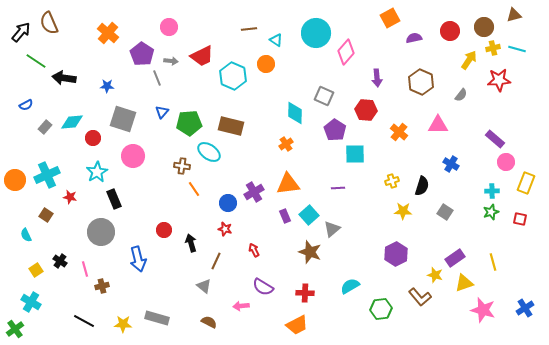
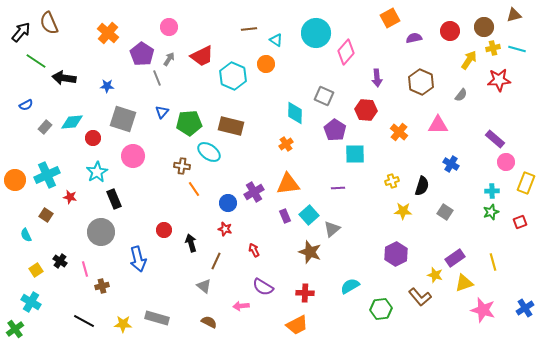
gray arrow at (171, 61): moved 2 px left, 2 px up; rotated 64 degrees counterclockwise
red square at (520, 219): moved 3 px down; rotated 32 degrees counterclockwise
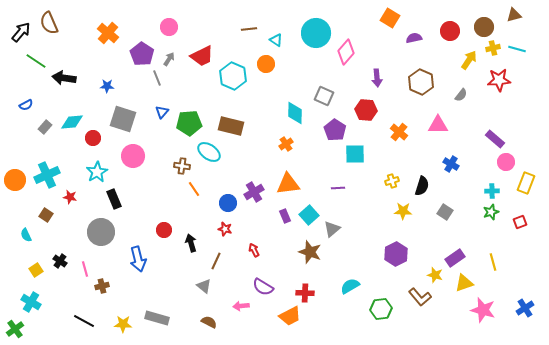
orange square at (390, 18): rotated 30 degrees counterclockwise
orange trapezoid at (297, 325): moved 7 px left, 9 px up
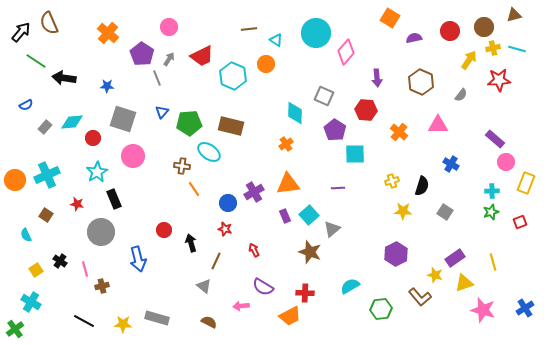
red star at (70, 197): moved 7 px right, 7 px down
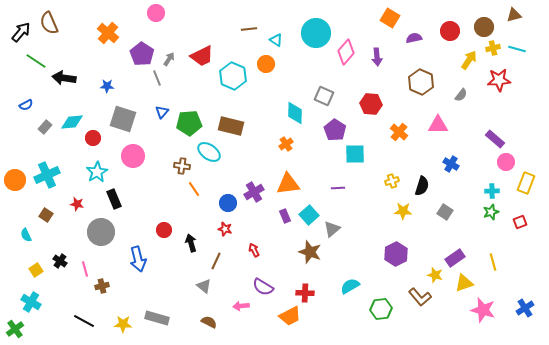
pink circle at (169, 27): moved 13 px left, 14 px up
purple arrow at (377, 78): moved 21 px up
red hexagon at (366, 110): moved 5 px right, 6 px up
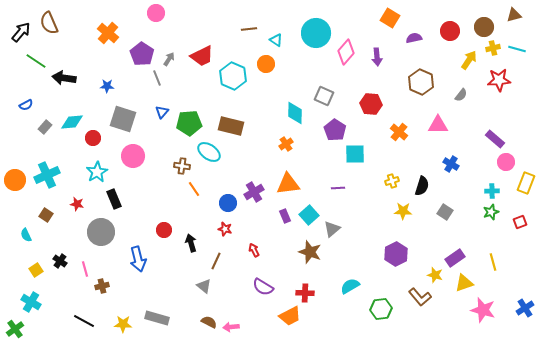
pink arrow at (241, 306): moved 10 px left, 21 px down
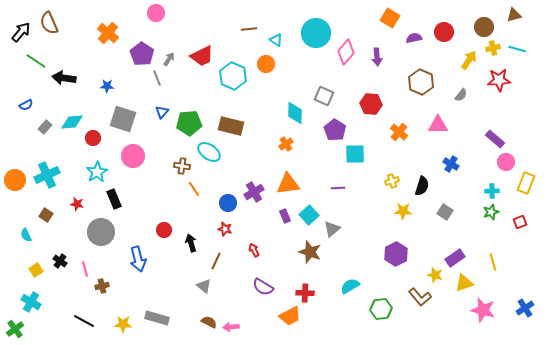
red circle at (450, 31): moved 6 px left, 1 px down
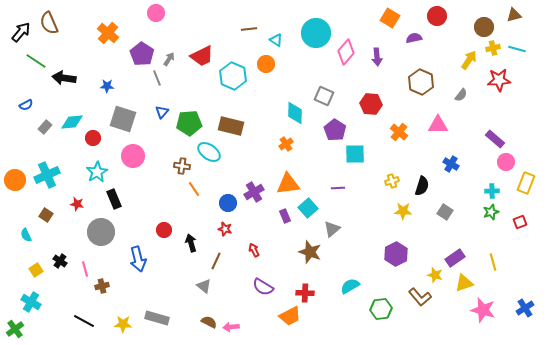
red circle at (444, 32): moved 7 px left, 16 px up
cyan square at (309, 215): moved 1 px left, 7 px up
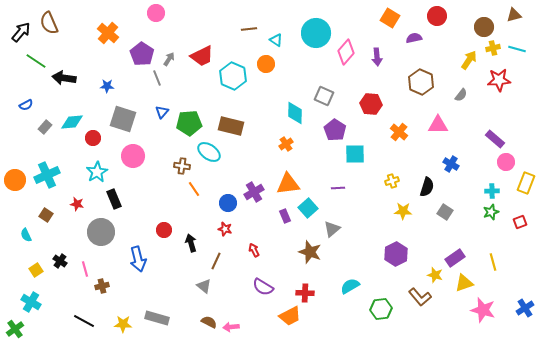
black semicircle at (422, 186): moved 5 px right, 1 px down
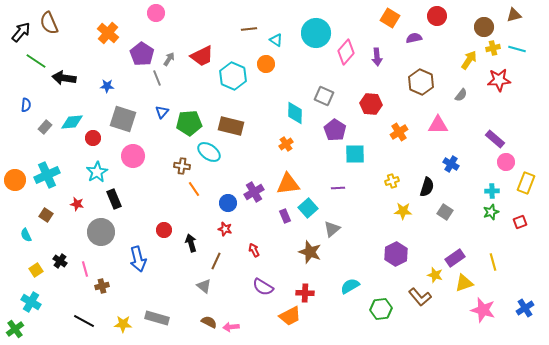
blue semicircle at (26, 105): rotated 56 degrees counterclockwise
orange cross at (399, 132): rotated 18 degrees clockwise
